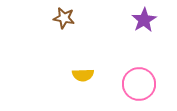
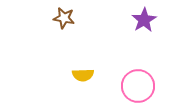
pink circle: moved 1 px left, 2 px down
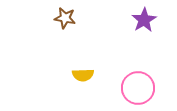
brown star: moved 1 px right
pink circle: moved 2 px down
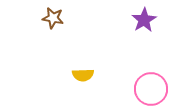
brown star: moved 12 px left
pink circle: moved 13 px right, 1 px down
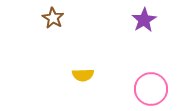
brown star: rotated 20 degrees clockwise
